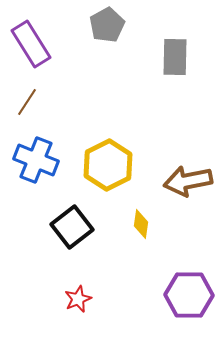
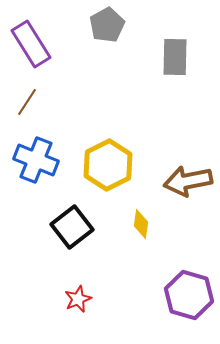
purple hexagon: rotated 15 degrees clockwise
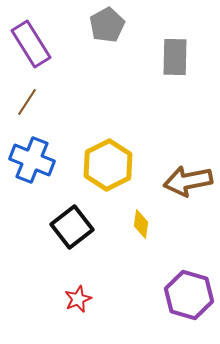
blue cross: moved 4 px left
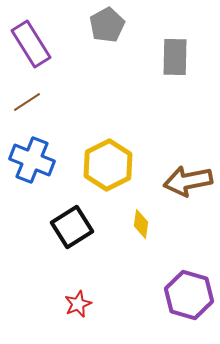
brown line: rotated 24 degrees clockwise
black square: rotated 6 degrees clockwise
red star: moved 5 px down
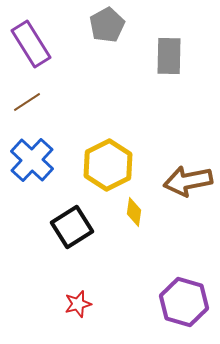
gray rectangle: moved 6 px left, 1 px up
blue cross: rotated 21 degrees clockwise
yellow diamond: moved 7 px left, 12 px up
purple hexagon: moved 5 px left, 7 px down
red star: rotated 8 degrees clockwise
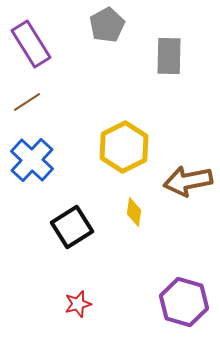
yellow hexagon: moved 16 px right, 18 px up
